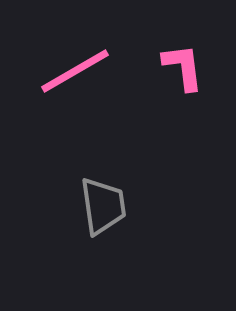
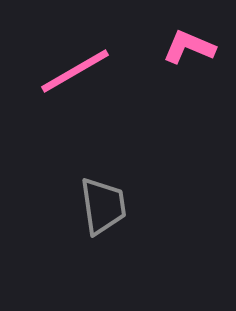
pink L-shape: moved 6 px right, 20 px up; rotated 60 degrees counterclockwise
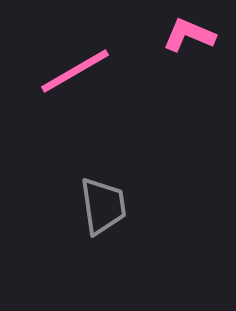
pink L-shape: moved 12 px up
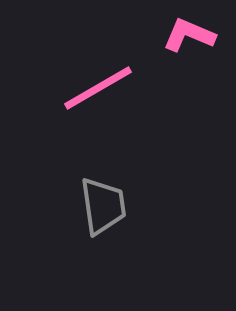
pink line: moved 23 px right, 17 px down
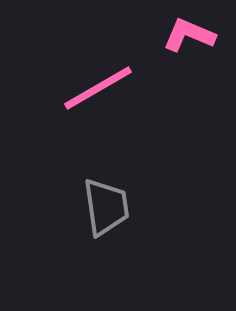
gray trapezoid: moved 3 px right, 1 px down
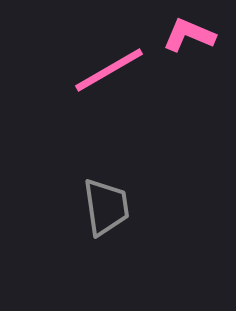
pink line: moved 11 px right, 18 px up
